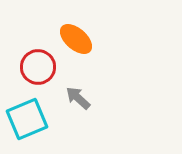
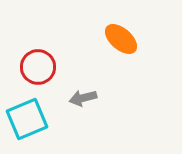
orange ellipse: moved 45 px right
gray arrow: moved 5 px right; rotated 56 degrees counterclockwise
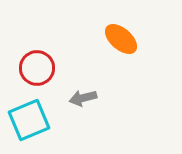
red circle: moved 1 px left, 1 px down
cyan square: moved 2 px right, 1 px down
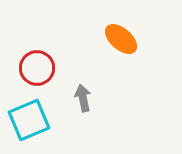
gray arrow: rotated 92 degrees clockwise
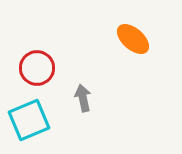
orange ellipse: moved 12 px right
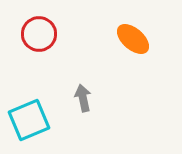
red circle: moved 2 px right, 34 px up
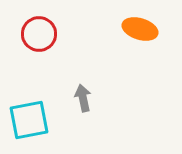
orange ellipse: moved 7 px right, 10 px up; rotated 24 degrees counterclockwise
cyan square: rotated 12 degrees clockwise
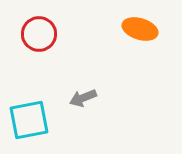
gray arrow: rotated 100 degrees counterclockwise
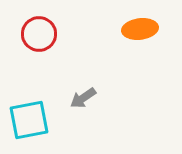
orange ellipse: rotated 24 degrees counterclockwise
gray arrow: rotated 12 degrees counterclockwise
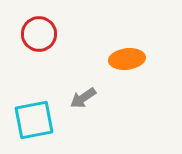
orange ellipse: moved 13 px left, 30 px down
cyan square: moved 5 px right
